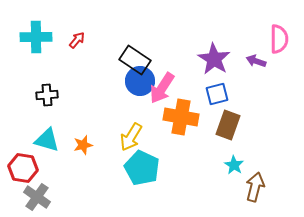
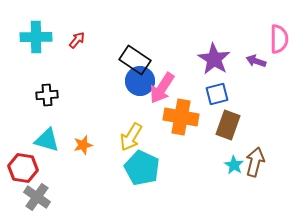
brown arrow: moved 25 px up
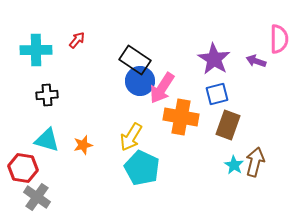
cyan cross: moved 13 px down
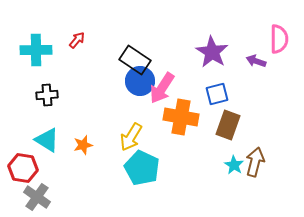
purple star: moved 2 px left, 7 px up
cyan triangle: rotated 16 degrees clockwise
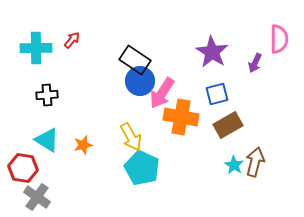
red arrow: moved 5 px left
cyan cross: moved 2 px up
purple arrow: moved 1 px left, 2 px down; rotated 84 degrees counterclockwise
pink arrow: moved 5 px down
brown rectangle: rotated 40 degrees clockwise
yellow arrow: rotated 60 degrees counterclockwise
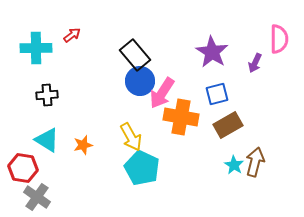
red arrow: moved 5 px up; rotated 12 degrees clockwise
black rectangle: moved 5 px up; rotated 16 degrees clockwise
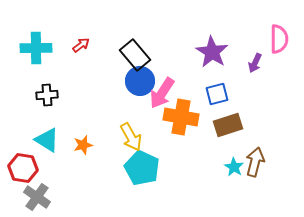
red arrow: moved 9 px right, 10 px down
brown rectangle: rotated 12 degrees clockwise
cyan star: moved 2 px down
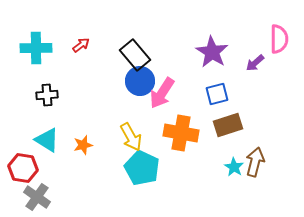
purple arrow: rotated 24 degrees clockwise
orange cross: moved 16 px down
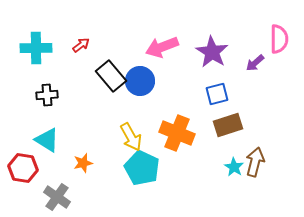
black rectangle: moved 24 px left, 21 px down
pink arrow: moved 46 px up; rotated 36 degrees clockwise
orange cross: moved 4 px left; rotated 12 degrees clockwise
orange star: moved 18 px down
gray cross: moved 20 px right
